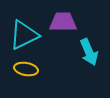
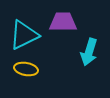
cyan arrow: rotated 40 degrees clockwise
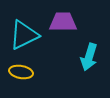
cyan arrow: moved 5 px down
yellow ellipse: moved 5 px left, 3 px down
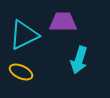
cyan arrow: moved 10 px left, 3 px down
yellow ellipse: rotated 15 degrees clockwise
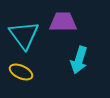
cyan triangle: rotated 40 degrees counterclockwise
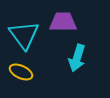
cyan arrow: moved 2 px left, 2 px up
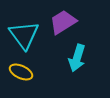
purple trapezoid: rotated 32 degrees counterclockwise
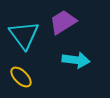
cyan arrow: moved 1 px left, 2 px down; rotated 100 degrees counterclockwise
yellow ellipse: moved 5 px down; rotated 20 degrees clockwise
